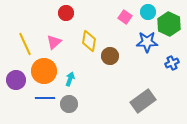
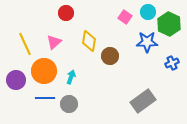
cyan arrow: moved 1 px right, 2 px up
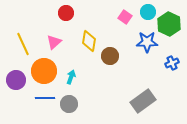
yellow line: moved 2 px left
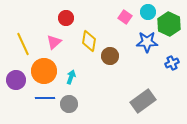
red circle: moved 5 px down
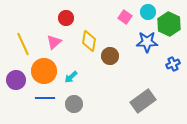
blue cross: moved 1 px right, 1 px down
cyan arrow: rotated 152 degrees counterclockwise
gray circle: moved 5 px right
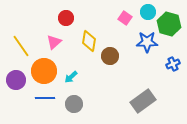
pink square: moved 1 px down
green hexagon: rotated 10 degrees counterclockwise
yellow line: moved 2 px left, 2 px down; rotated 10 degrees counterclockwise
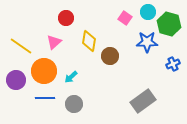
yellow line: rotated 20 degrees counterclockwise
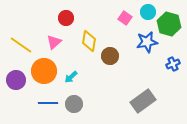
blue star: rotated 10 degrees counterclockwise
yellow line: moved 1 px up
blue line: moved 3 px right, 5 px down
